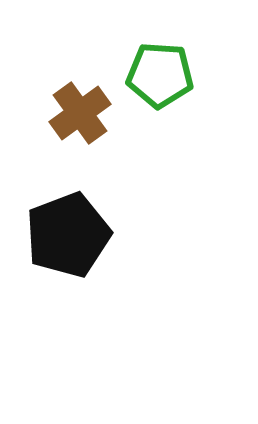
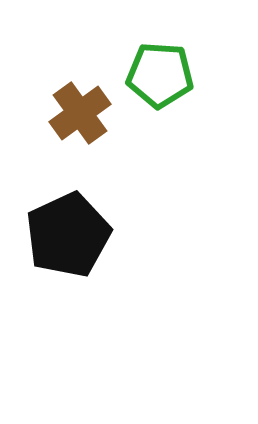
black pentagon: rotated 4 degrees counterclockwise
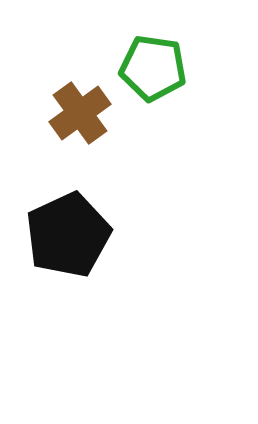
green pentagon: moved 7 px left, 7 px up; rotated 4 degrees clockwise
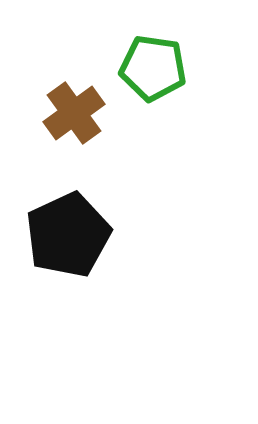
brown cross: moved 6 px left
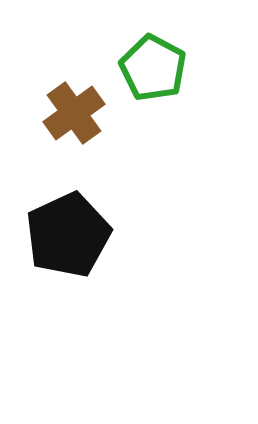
green pentagon: rotated 20 degrees clockwise
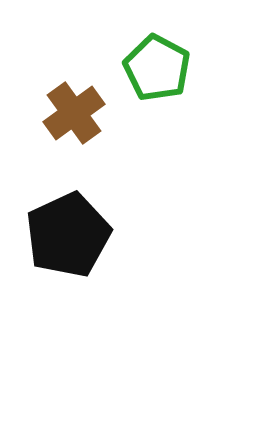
green pentagon: moved 4 px right
